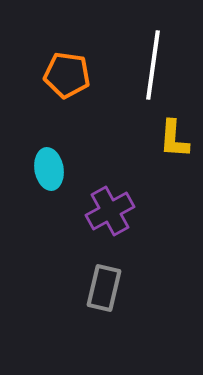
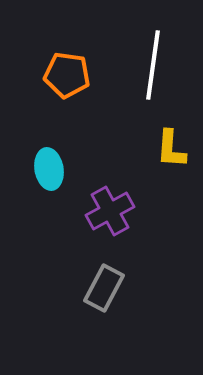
yellow L-shape: moved 3 px left, 10 px down
gray rectangle: rotated 15 degrees clockwise
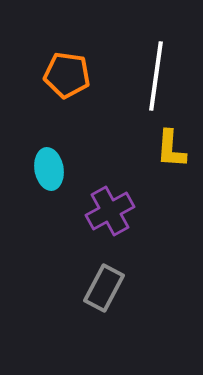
white line: moved 3 px right, 11 px down
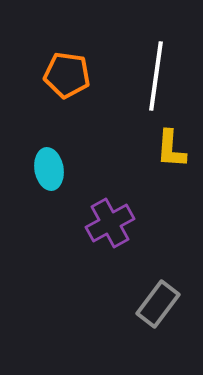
purple cross: moved 12 px down
gray rectangle: moved 54 px right, 16 px down; rotated 9 degrees clockwise
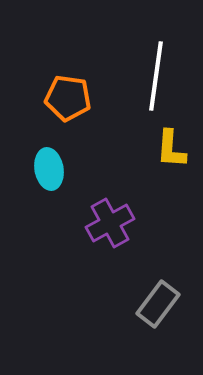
orange pentagon: moved 1 px right, 23 px down
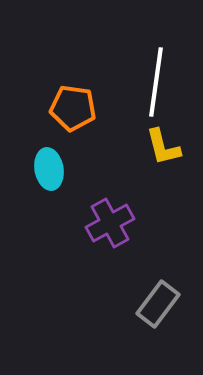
white line: moved 6 px down
orange pentagon: moved 5 px right, 10 px down
yellow L-shape: moved 8 px left, 2 px up; rotated 18 degrees counterclockwise
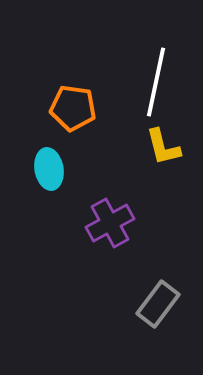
white line: rotated 4 degrees clockwise
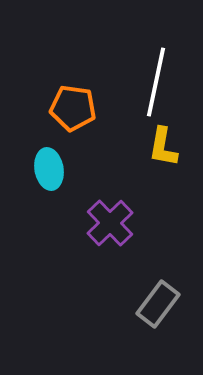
yellow L-shape: rotated 24 degrees clockwise
purple cross: rotated 15 degrees counterclockwise
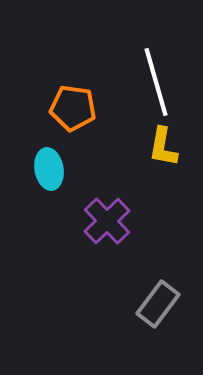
white line: rotated 28 degrees counterclockwise
purple cross: moved 3 px left, 2 px up
